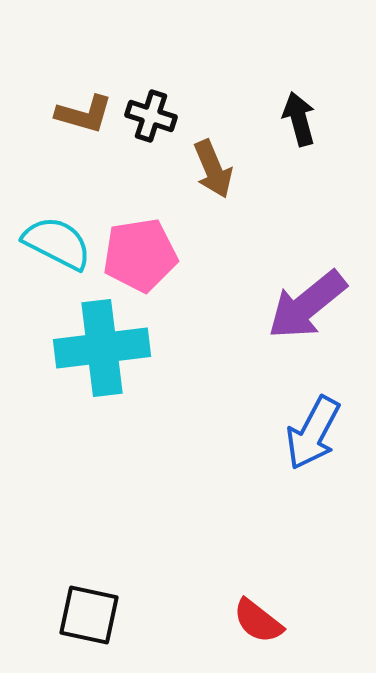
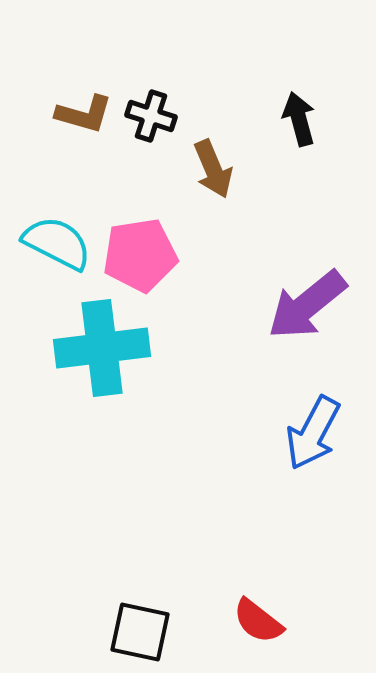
black square: moved 51 px right, 17 px down
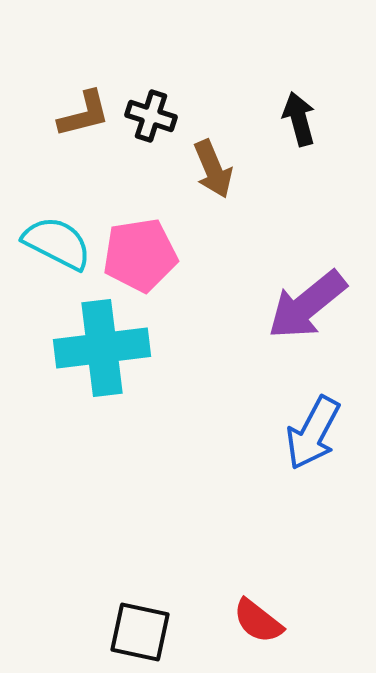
brown L-shape: rotated 30 degrees counterclockwise
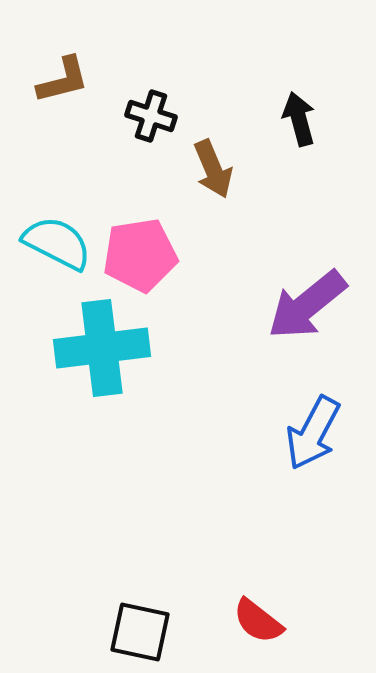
brown L-shape: moved 21 px left, 34 px up
